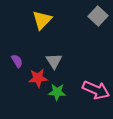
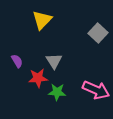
gray square: moved 17 px down
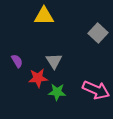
yellow triangle: moved 2 px right, 4 px up; rotated 45 degrees clockwise
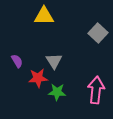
pink arrow: rotated 108 degrees counterclockwise
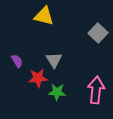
yellow triangle: rotated 15 degrees clockwise
gray triangle: moved 1 px up
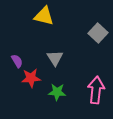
gray triangle: moved 1 px right, 2 px up
red star: moved 7 px left
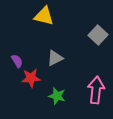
gray square: moved 2 px down
gray triangle: rotated 36 degrees clockwise
green star: moved 4 px down; rotated 12 degrees clockwise
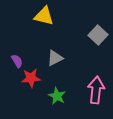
green star: rotated 12 degrees clockwise
